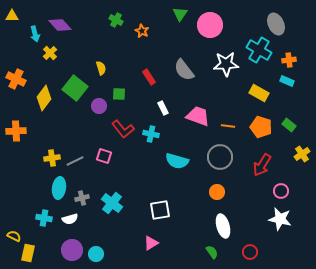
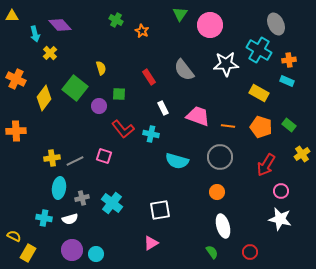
red arrow at (262, 165): moved 4 px right
yellow rectangle at (28, 253): rotated 18 degrees clockwise
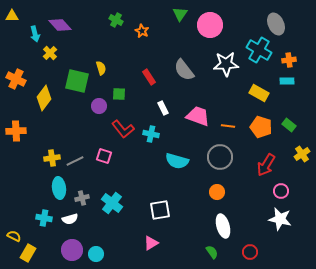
cyan rectangle at (287, 81): rotated 24 degrees counterclockwise
green square at (75, 88): moved 2 px right, 7 px up; rotated 25 degrees counterclockwise
cyan ellipse at (59, 188): rotated 15 degrees counterclockwise
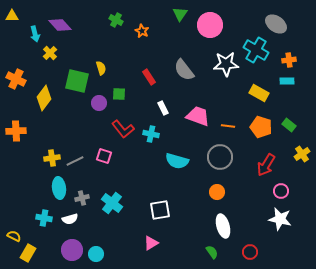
gray ellipse at (276, 24): rotated 30 degrees counterclockwise
cyan cross at (259, 50): moved 3 px left
purple circle at (99, 106): moved 3 px up
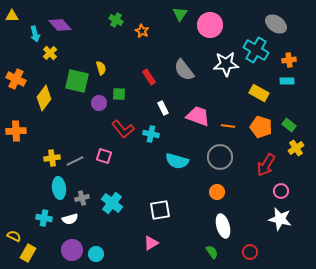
yellow cross at (302, 154): moved 6 px left, 6 px up
